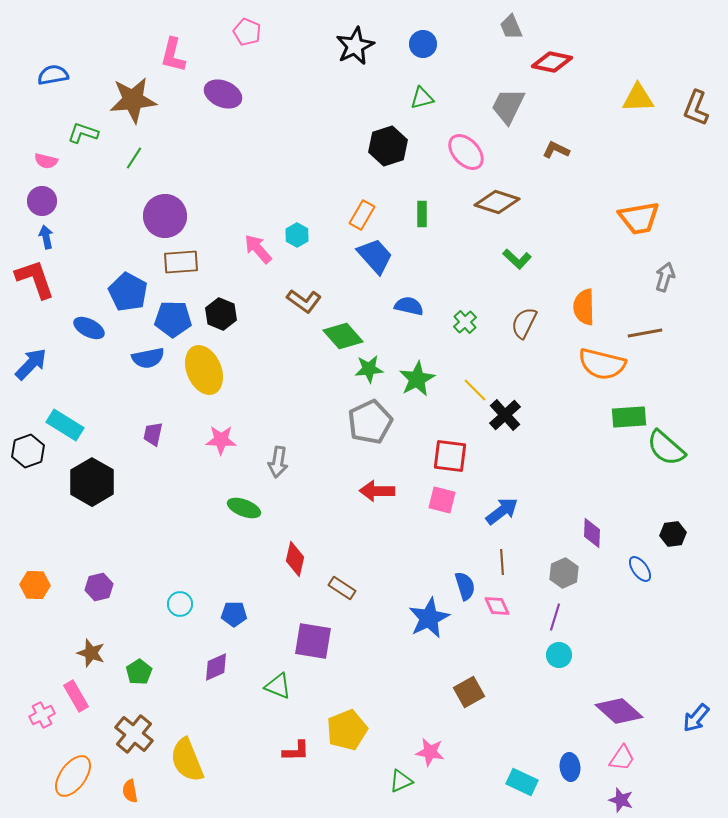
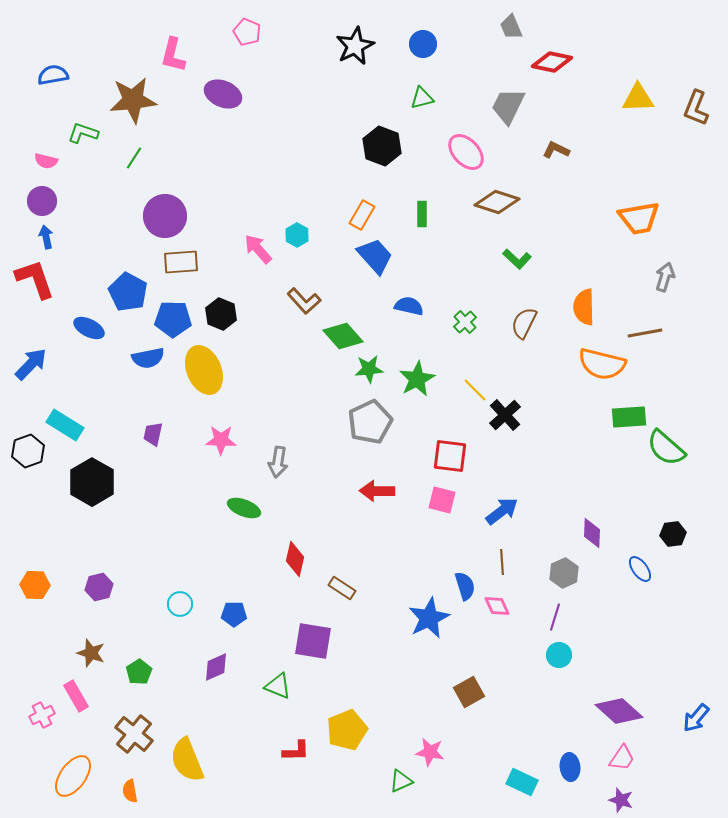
black hexagon at (388, 146): moved 6 px left; rotated 21 degrees counterclockwise
brown L-shape at (304, 301): rotated 12 degrees clockwise
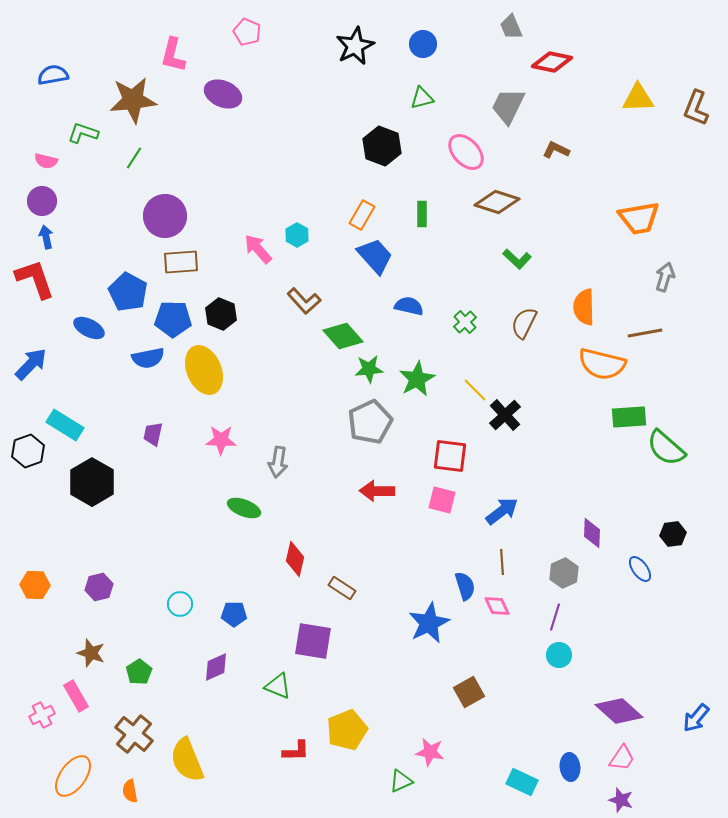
blue star at (429, 618): moved 5 px down
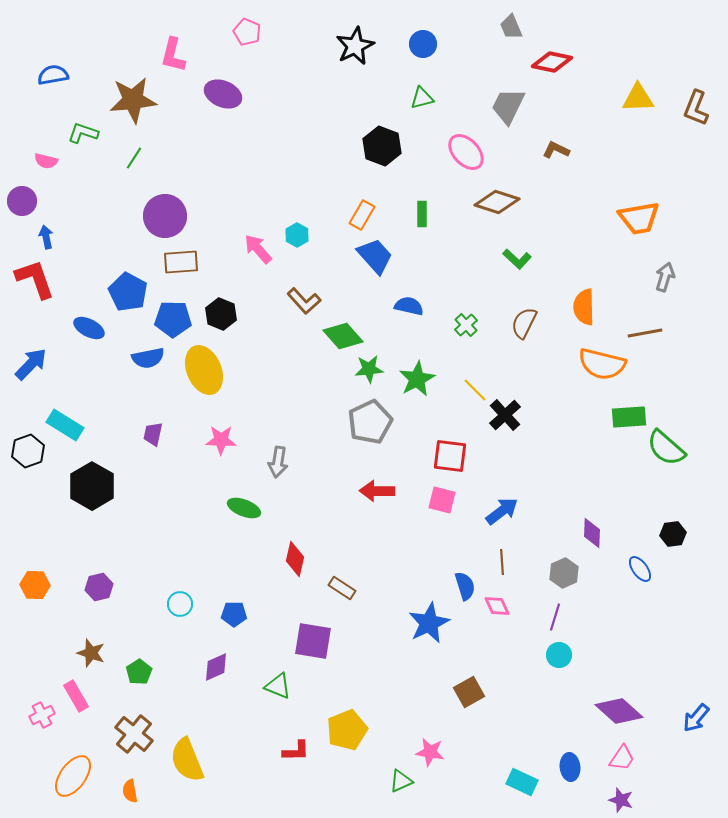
purple circle at (42, 201): moved 20 px left
green cross at (465, 322): moved 1 px right, 3 px down
black hexagon at (92, 482): moved 4 px down
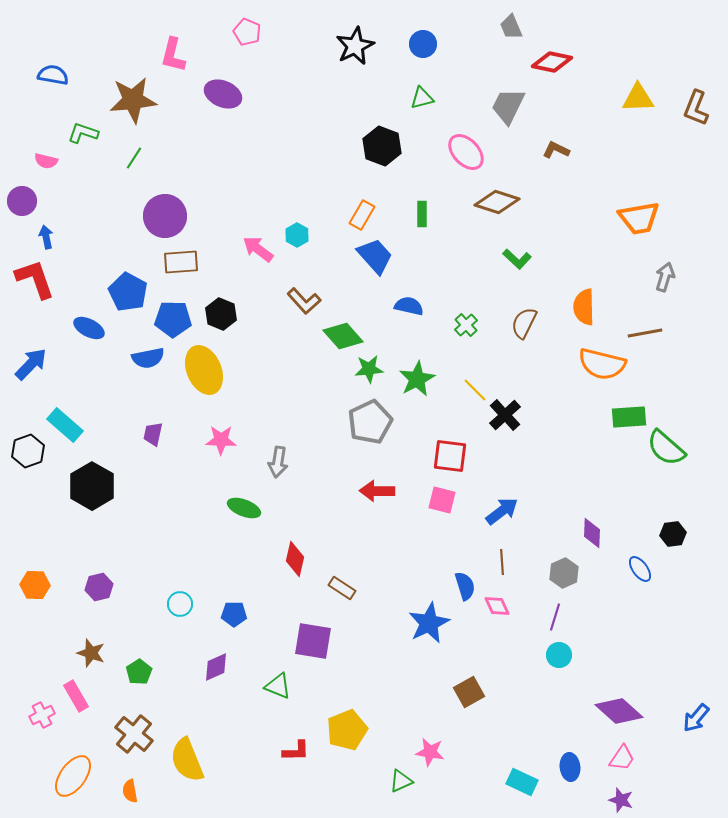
blue semicircle at (53, 75): rotated 20 degrees clockwise
pink arrow at (258, 249): rotated 12 degrees counterclockwise
cyan rectangle at (65, 425): rotated 9 degrees clockwise
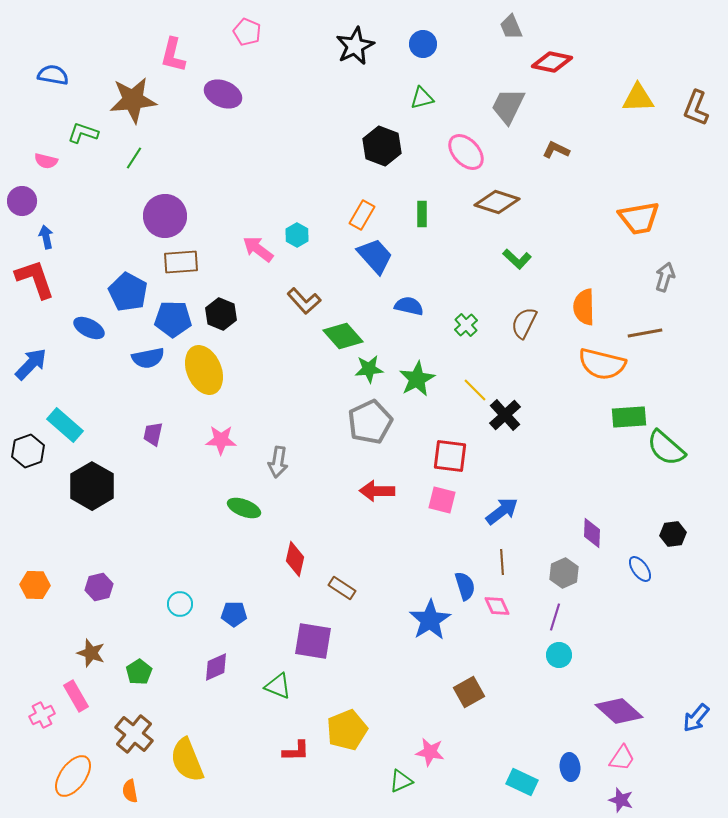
blue star at (429, 623): moved 1 px right, 3 px up; rotated 6 degrees counterclockwise
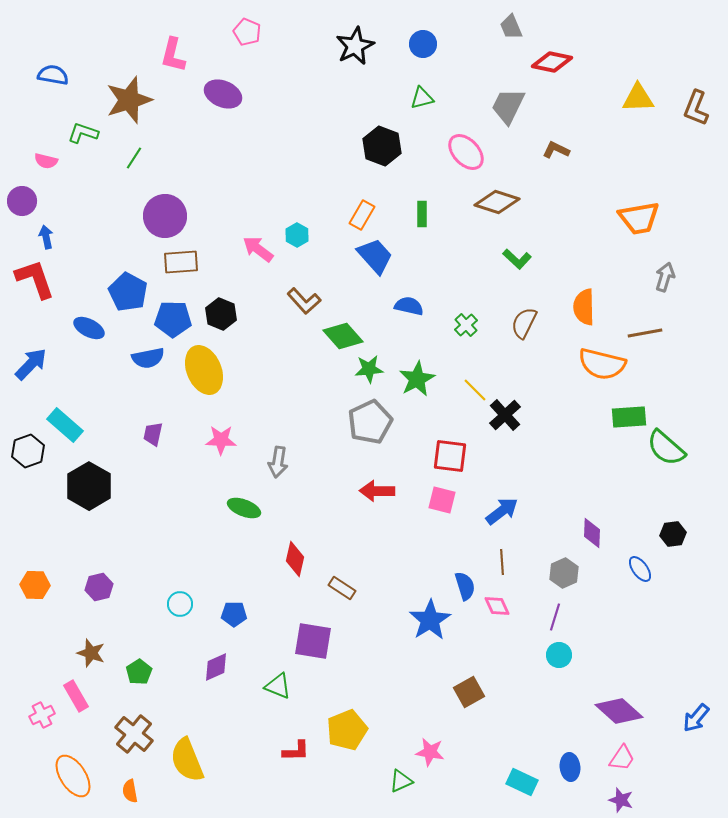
brown star at (133, 100): moved 4 px left; rotated 12 degrees counterclockwise
black hexagon at (92, 486): moved 3 px left
orange ellipse at (73, 776): rotated 69 degrees counterclockwise
